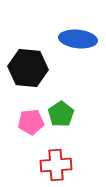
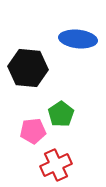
pink pentagon: moved 2 px right, 9 px down
red cross: rotated 20 degrees counterclockwise
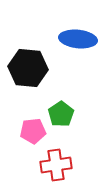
red cross: rotated 16 degrees clockwise
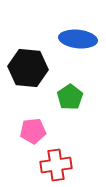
green pentagon: moved 9 px right, 17 px up
